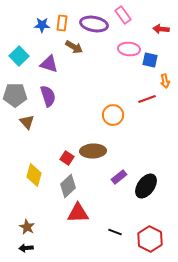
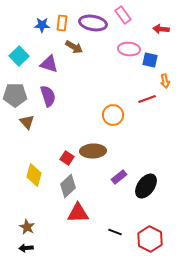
purple ellipse: moved 1 px left, 1 px up
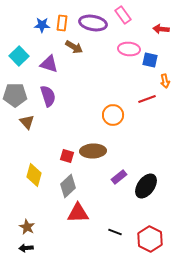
red square: moved 2 px up; rotated 16 degrees counterclockwise
